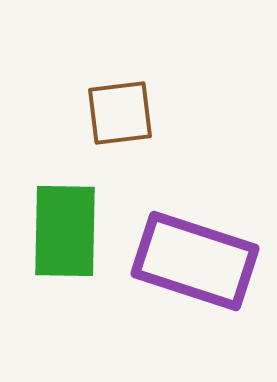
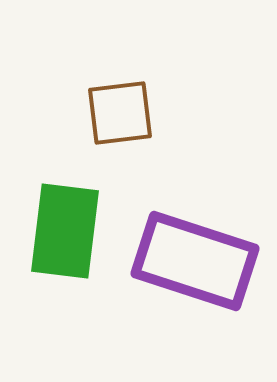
green rectangle: rotated 6 degrees clockwise
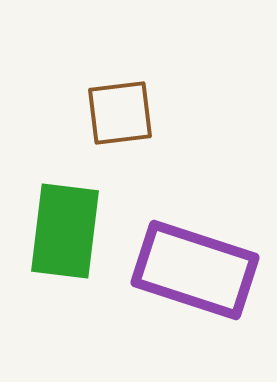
purple rectangle: moved 9 px down
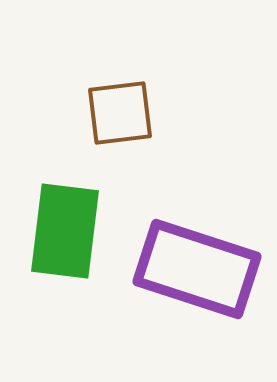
purple rectangle: moved 2 px right, 1 px up
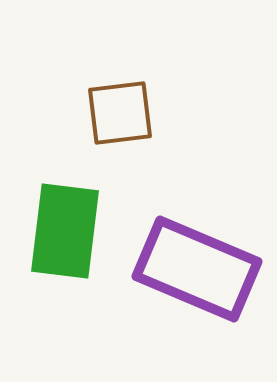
purple rectangle: rotated 5 degrees clockwise
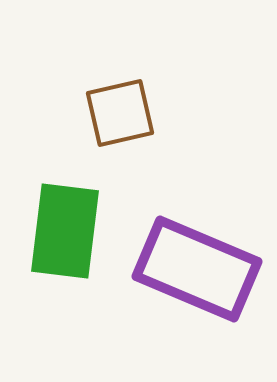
brown square: rotated 6 degrees counterclockwise
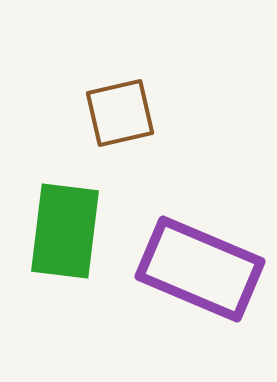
purple rectangle: moved 3 px right
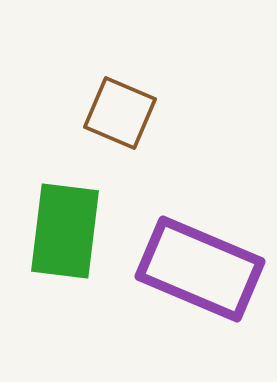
brown square: rotated 36 degrees clockwise
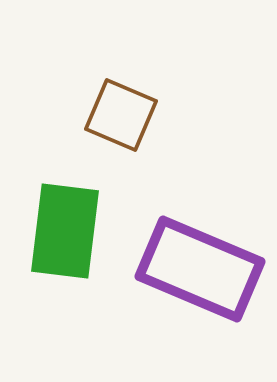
brown square: moved 1 px right, 2 px down
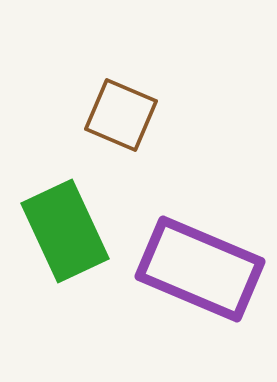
green rectangle: rotated 32 degrees counterclockwise
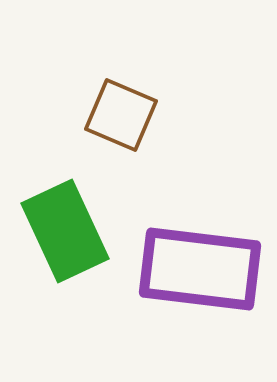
purple rectangle: rotated 16 degrees counterclockwise
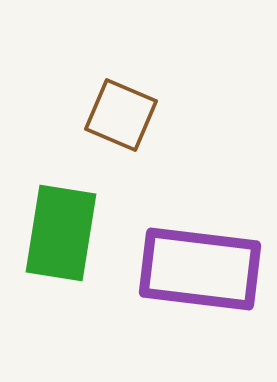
green rectangle: moved 4 px left, 2 px down; rotated 34 degrees clockwise
